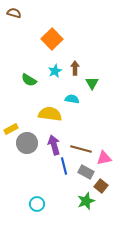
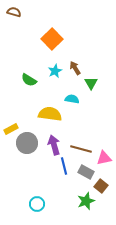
brown semicircle: moved 1 px up
brown arrow: rotated 32 degrees counterclockwise
green triangle: moved 1 px left
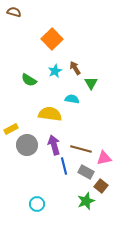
gray circle: moved 2 px down
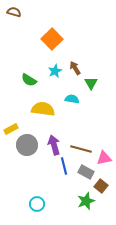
yellow semicircle: moved 7 px left, 5 px up
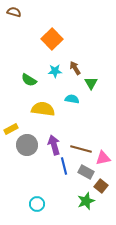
cyan star: rotated 24 degrees clockwise
pink triangle: moved 1 px left
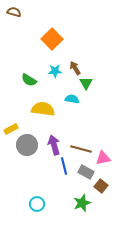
green triangle: moved 5 px left
green star: moved 4 px left, 2 px down
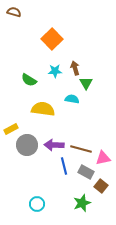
brown arrow: rotated 16 degrees clockwise
purple arrow: rotated 72 degrees counterclockwise
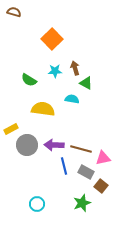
green triangle: rotated 32 degrees counterclockwise
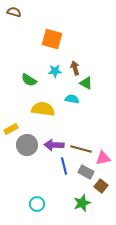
orange square: rotated 30 degrees counterclockwise
